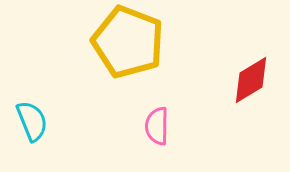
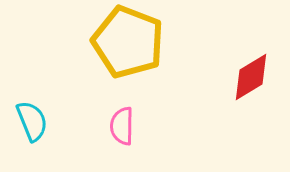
red diamond: moved 3 px up
pink semicircle: moved 35 px left
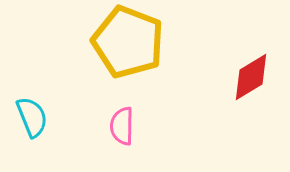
cyan semicircle: moved 4 px up
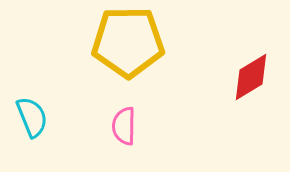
yellow pentagon: rotated 22 degrees counterclockwise
pink semicircle: moved 2 px right
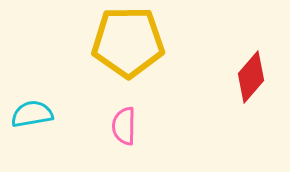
red diamond: rotated 18 degrees counterclockwise
cyan semicircle: moved 3 px up; rotated 78 degrees counterclockwise
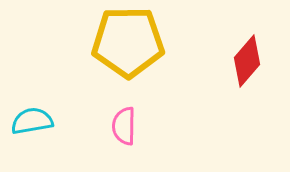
red diamond: moved 4 px left, 16 px up
cyan semicircle: moved 7 px down
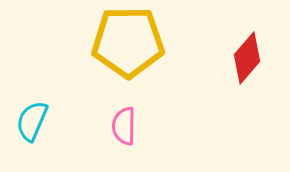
red diamond: moved 3 px up
cyan semicircle: rotated 57 degrees counterclockwise
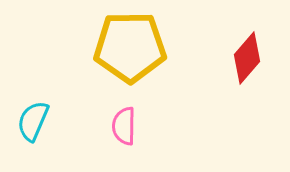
yellow pentagon: moved 2 px right, 5 px down
cyan semicircle: moved 1 px right
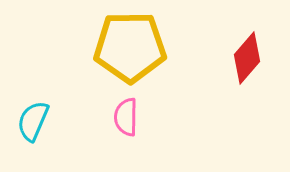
pink semicircle: moved 2 px right, 9 px up
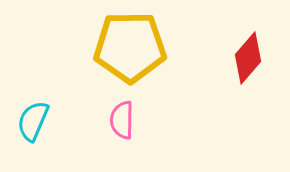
red diamond: moved 1 px right
pink semicircle: moved 4 px left, 3 px down
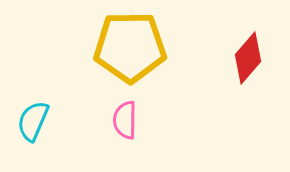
pink semicircle: moved 3 px right
